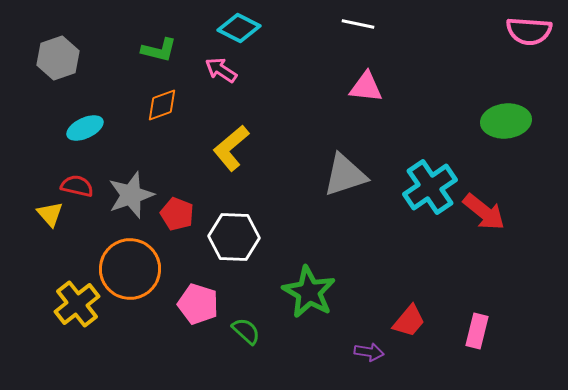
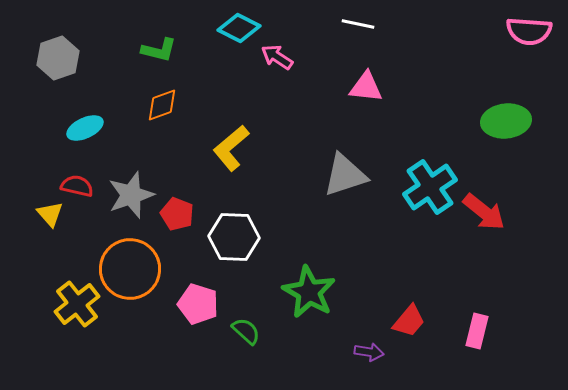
pink arrow: moved 56 px right, 13 px up
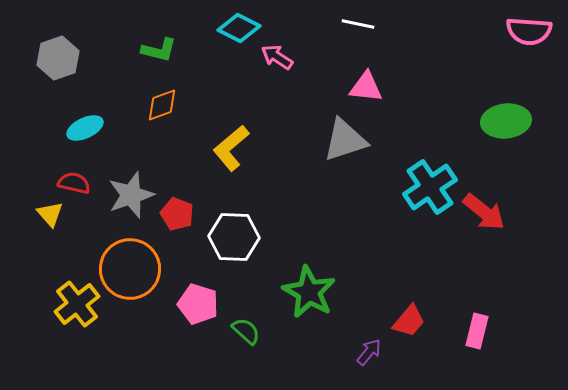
gray triangle: moved 35 px up
red semicircle: moved 3 px left, 3 px up
purple arrow: rotated 60 degrees counterclockwise
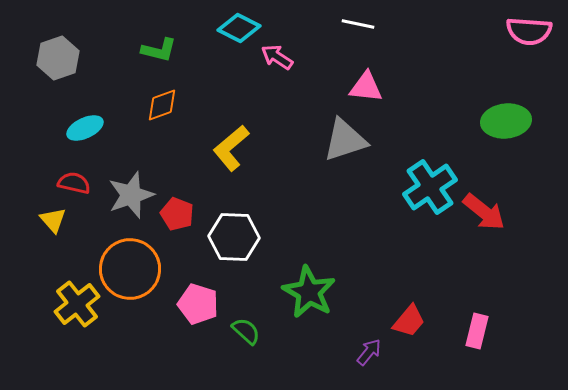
yellow triangle: moved 3 px right, 6 px down
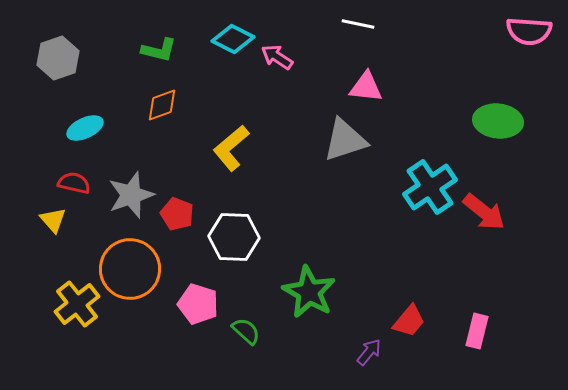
cyan diamond: moved 6 px left, 11 px down
green ellipse: moved 8 px left; rotated 12 degrees clockwise
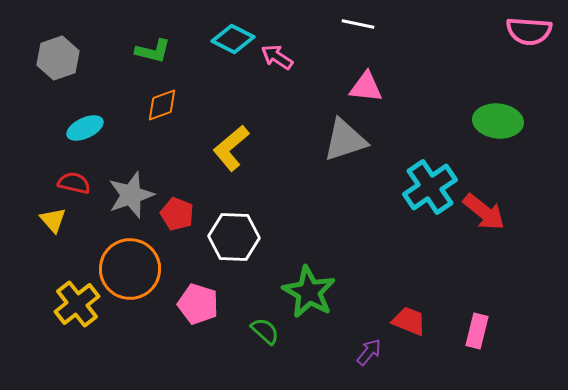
green L-shape: moved 6 px left, 1 px down
red trapezoid: rotated 108 degrees counterclockwise
green semicircle: moved 19 px right
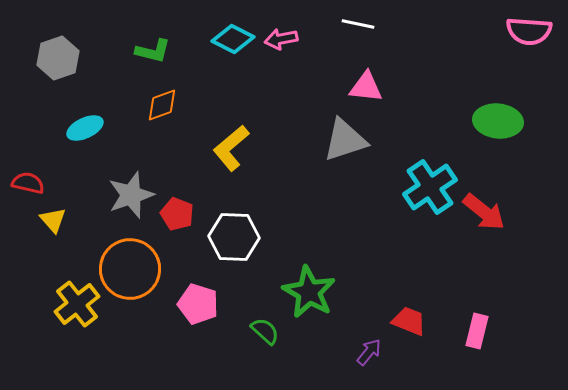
pink arrow: moved 4 px right, 18 px up; rotated 44 degrees counterclockwise
red semicircle: moved 46 px left
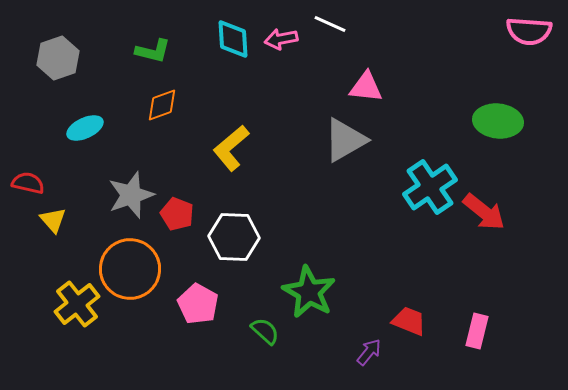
white line: moved 28 px left; rotated 12 degrees clockwise
cyan diamond: rotated 60 degrees clockwise
gray triangle: rotated 12 degrees counterclockwise
pink pentagon: rotated 12 degrees clockwise
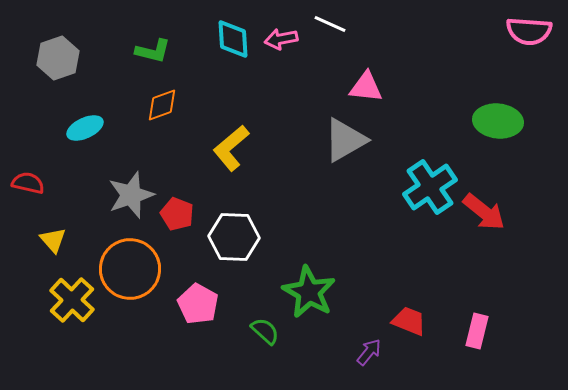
yellow triangle: moved 20 px down
yellow cross: moved 5 px left, 4 px up; rotated 9 degrees counterclockwise
